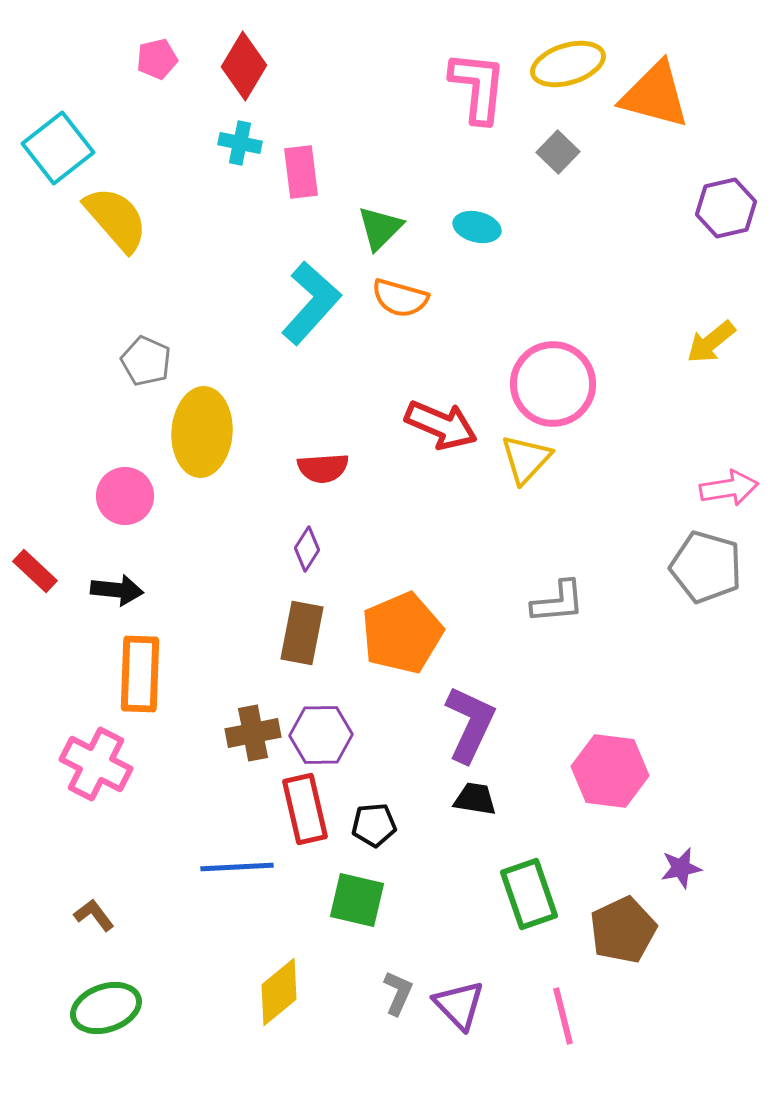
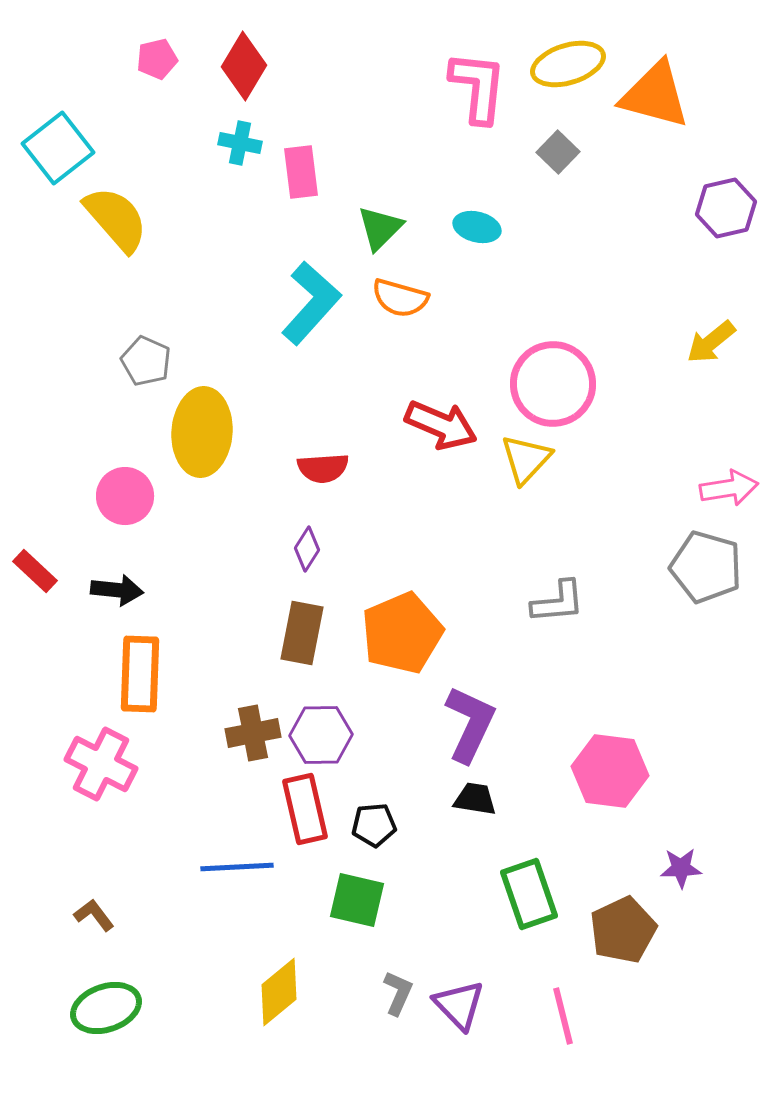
pink cross at (96, 764): moved 5 px right
purple star at (681, 868): rotated 9 degrees clockwise
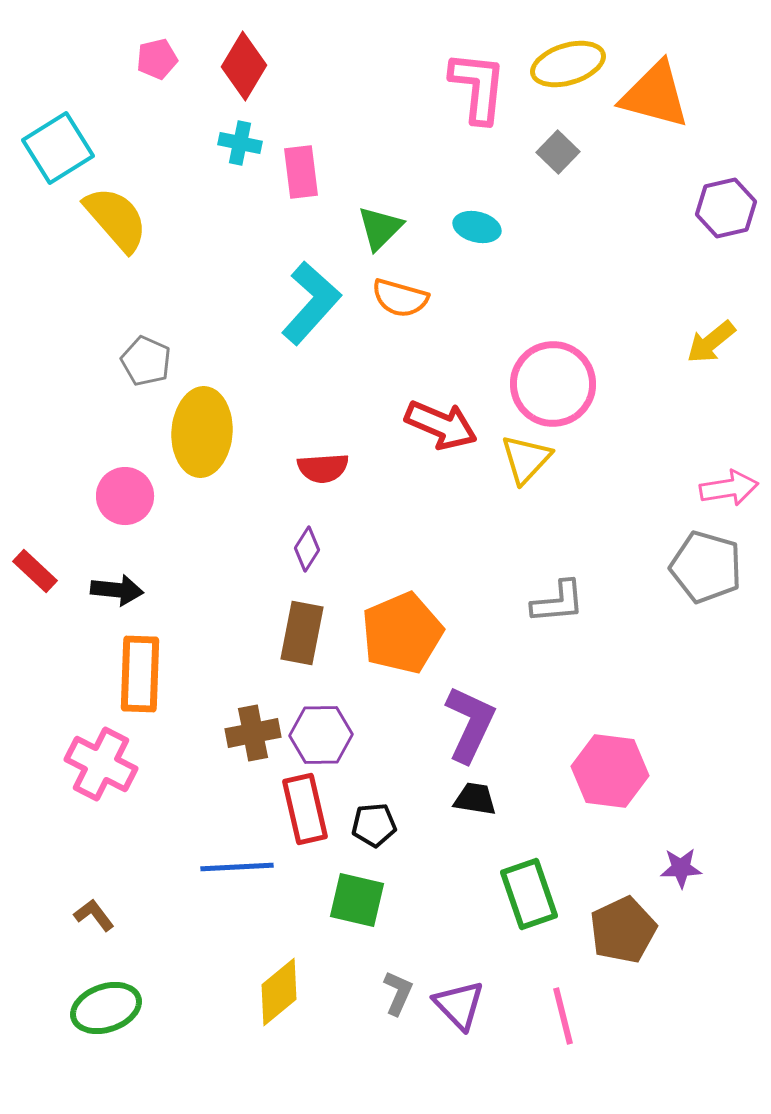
cyan square at (58, 148): rotated 6 degrees clockwise
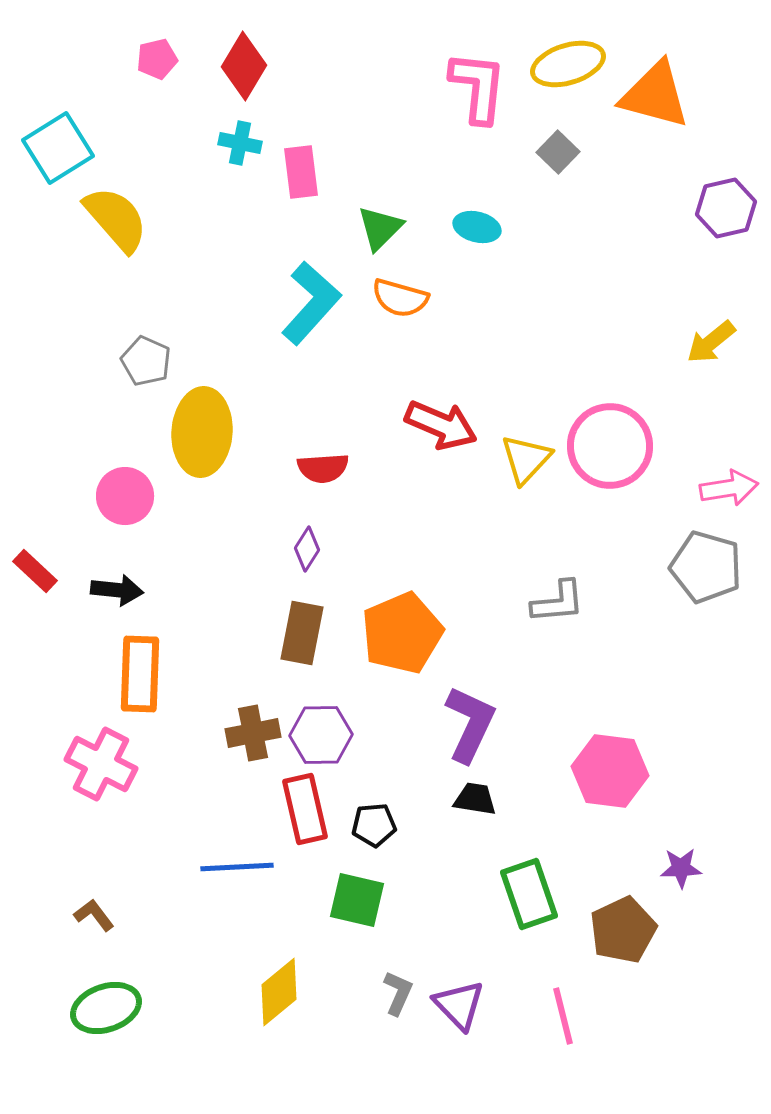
pink circle at (553, 384): moved 57 px right, 62 px down
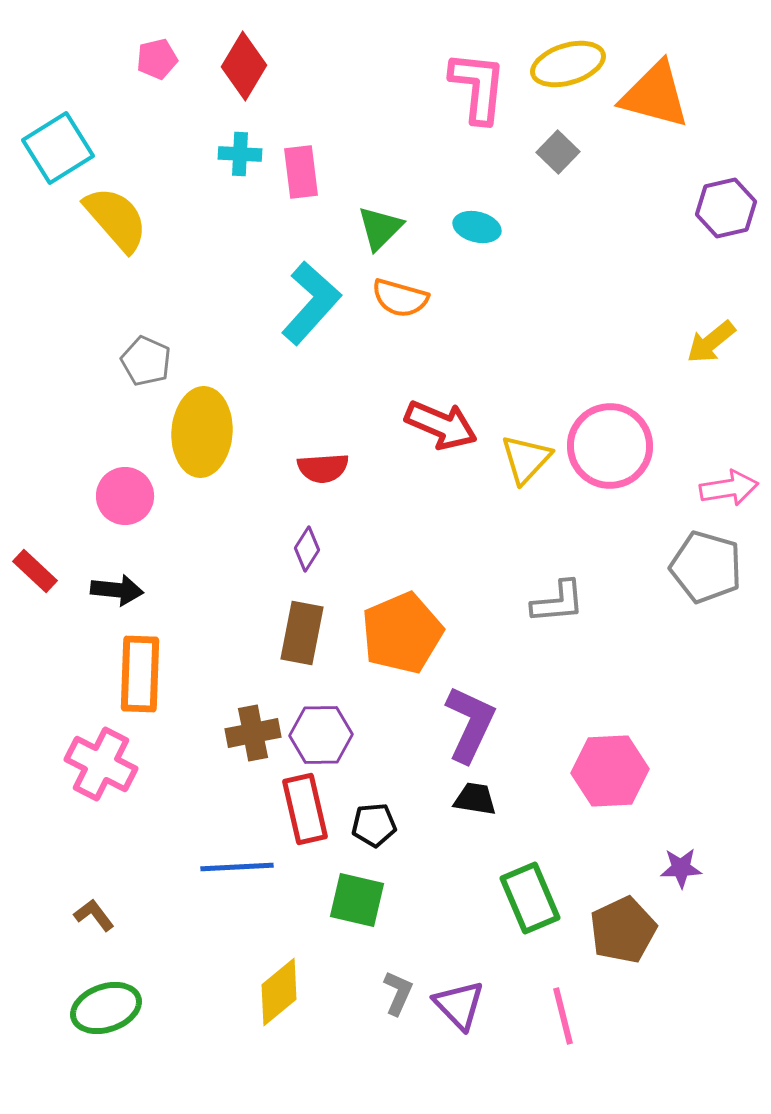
cyan cross at (240, 143): moved 11 px down; rotated 9 degrees counterclockwise
pink hexagon at (610, 771): rotated 10 degrees counterclockwise
green rectangle at (529, 894): moved 1 px right, 4 px down; rotated 4 degrees counterclockwise
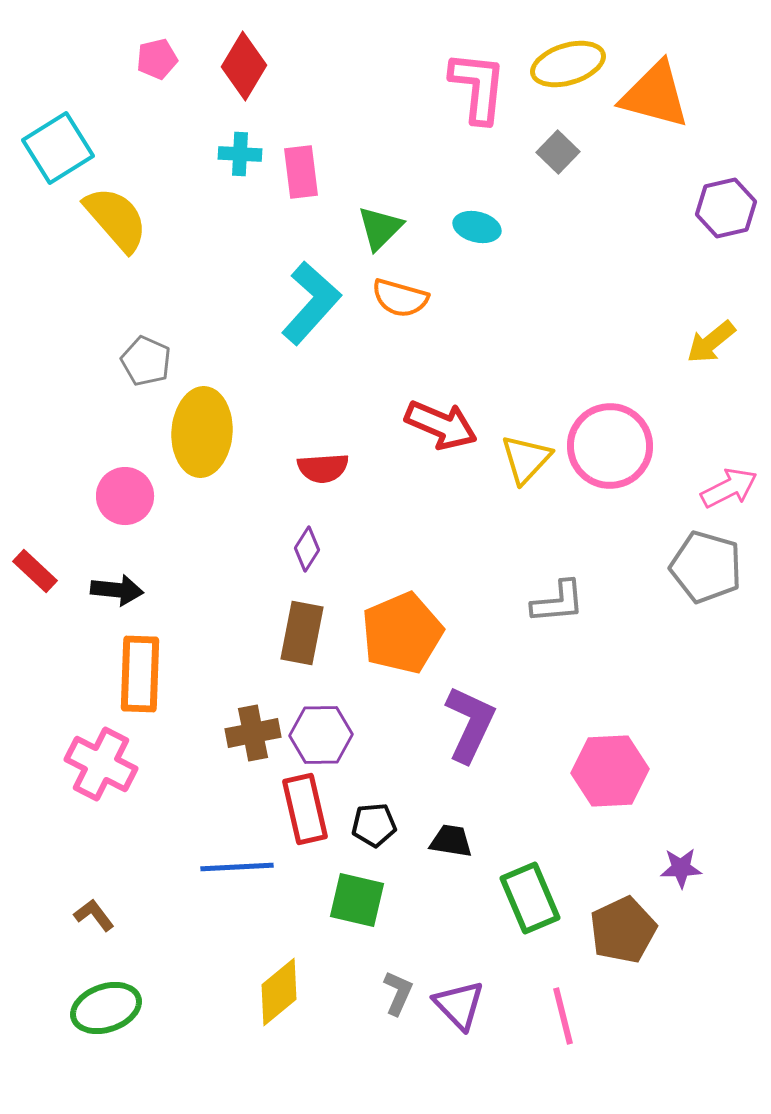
pink arrow at (729, 488): rotated 18 degrees counterclockwise
black trapezoid at (475, 799): moved 24 px left, 42 px down
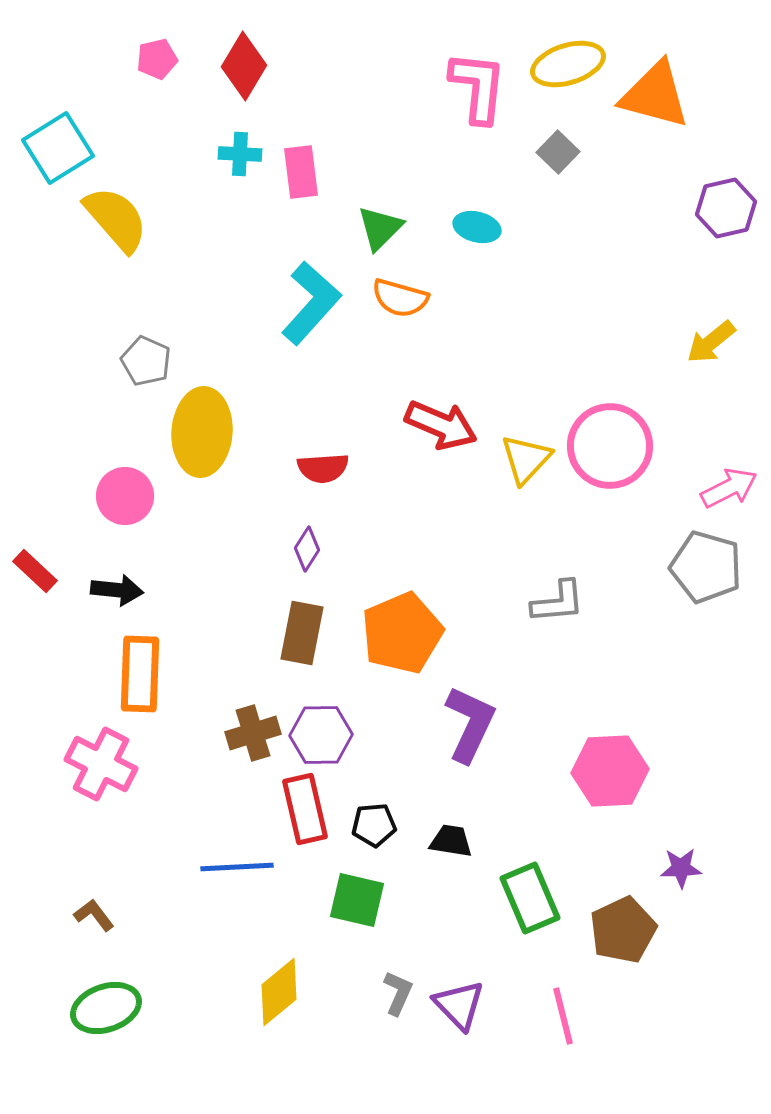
brown cross at (253, 733): rotated 6 degrees counterclockwise
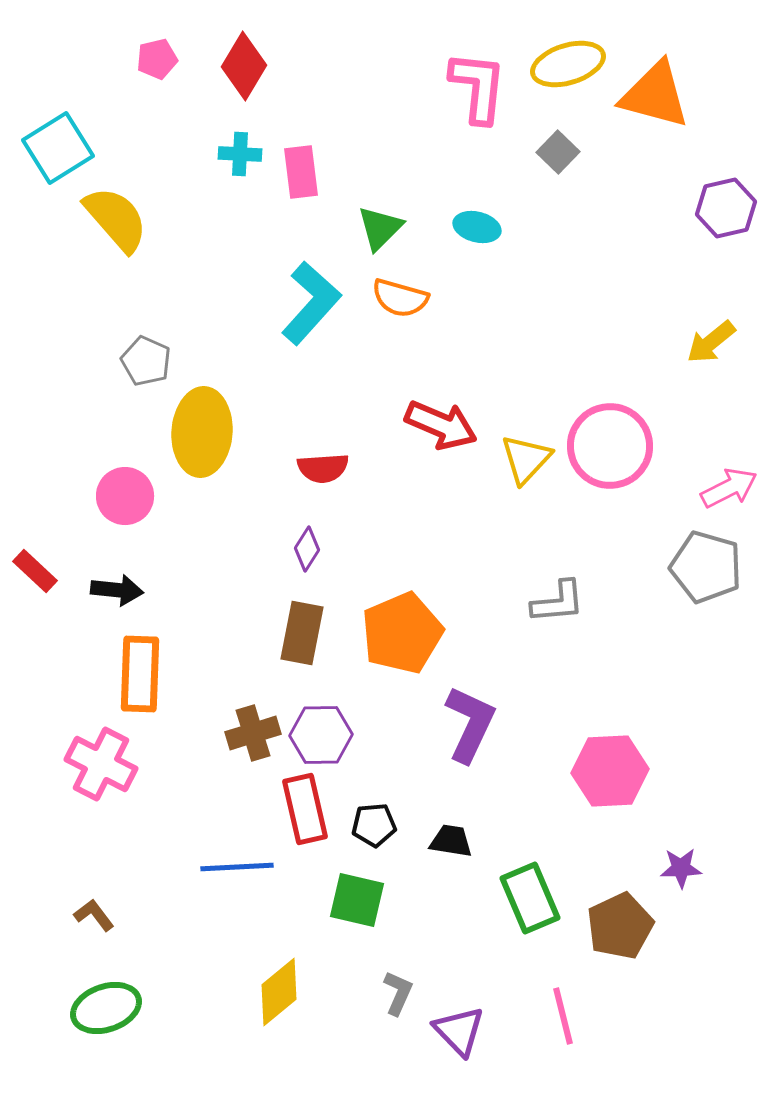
brown pentagon at (623, 930): moved 3 px left, 4 px up
purple triangle at (459, 1005): moved 26 px down
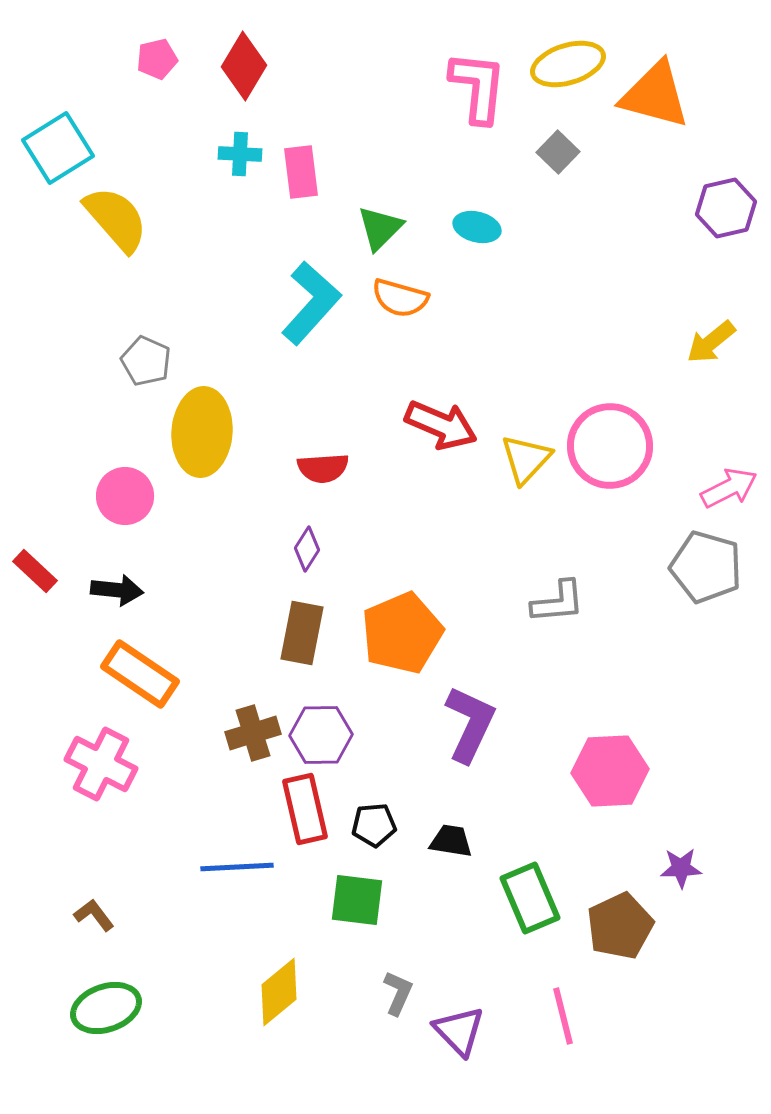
orange rectangle at (140, 674): rotated 58 degrees counterclockwise
green square at (357, 900): rotated 6 degrees counterclockwise
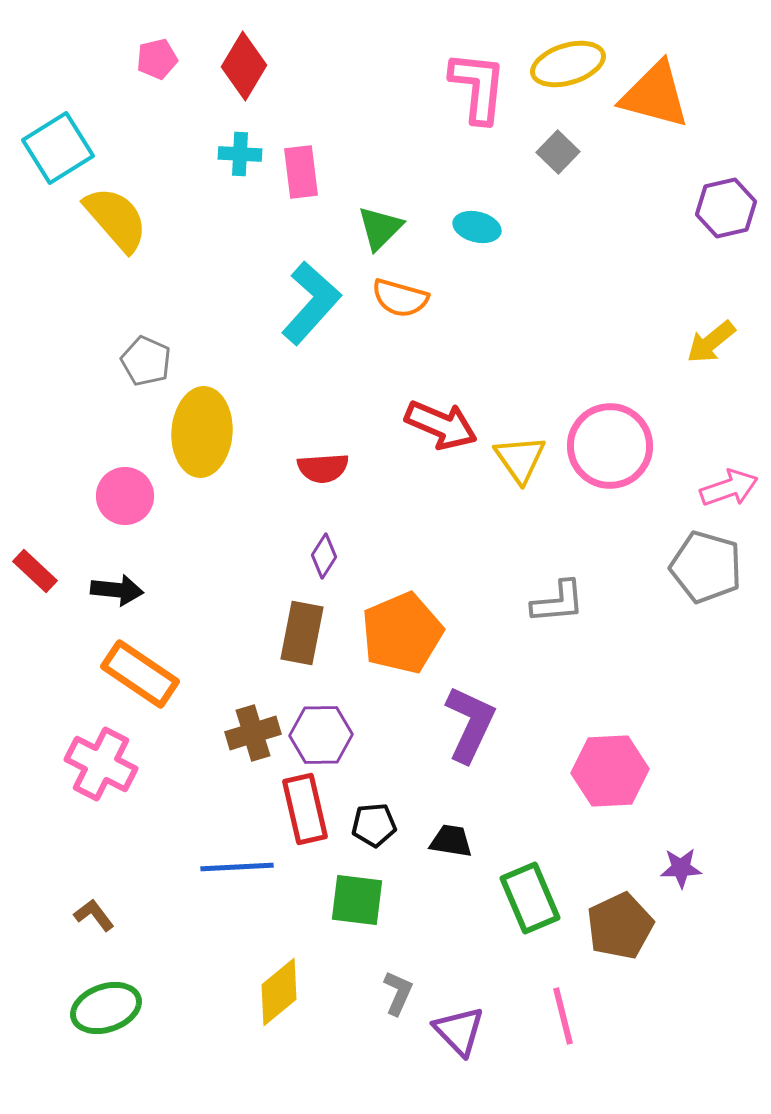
yellow triangle at (526, 459): moved 6 px left; rotated 18 degrees counterclockwise
pink arrow at (729, 488): rotated 8 degrees clockwise
purple diamond at (307, 549): moved 17 px right, 7 px down
